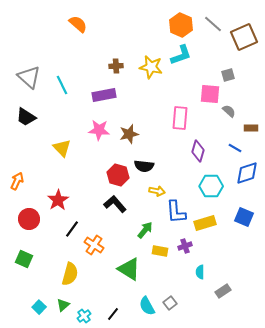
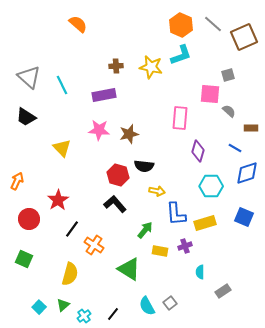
blue L-shape at (176, 212): moved 2 px down
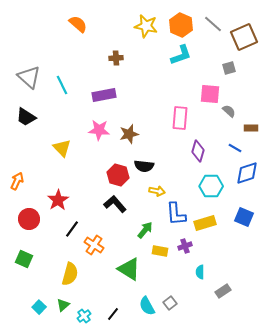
brown cross at (116, 66): moved 8 px up
yellow star at (151, 67): moved 5 px left, 41 px up
gray square at (228, 75): moved 1 px right, 7 px up
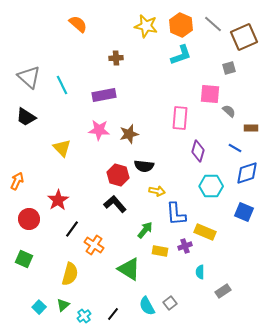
blue square at (244, 217): moved 5 px up
yellow rectangle at (205, 223): moved 9 px down; rotated 40 degrees clockwise
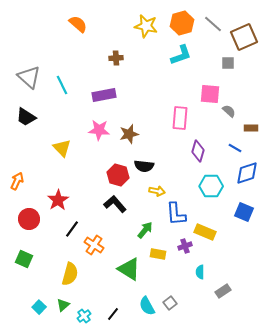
orange hexagon at (181, 25): moved 1 px right, 2 px up; rotated 20 degrees clockwise
gray square at (229, 68): moved 1 px left, 5 px up; rotated 16 degrees clockwise
yellow rectangle at (160, 251): moved 2 px left, 3 px down
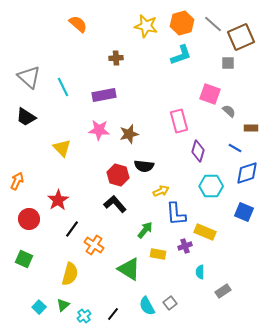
brown square at (244, 37): moved 3 px left
cyan line at (62, 85): moved 1 px right, 2 px down
pink square at (210, 94): rotated 15 degrees clockwise
pink rectangle at (180, 118): moved 1 px left, 3 px down; rotated 20 degrees counterclockwise
yellow arrow at (157, 191): moved 4 px right; rotated 35 degrees counterclockwise
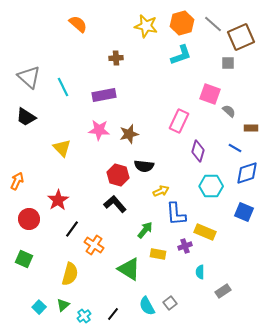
pink rectangle at (179, 121): rotated 40 degrees clockwise
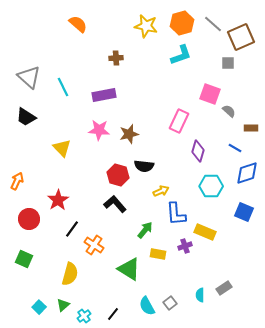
cyan semicircle at (200, 272): moved 23 px down
gray rectangle at (223, 291): moved 1 px right, 3 px up
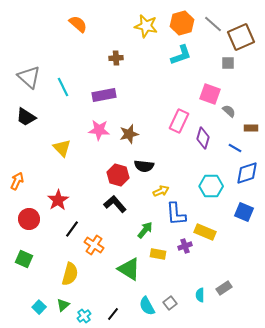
purple diamond at (198, 151): moved 5 px right, 13 px up
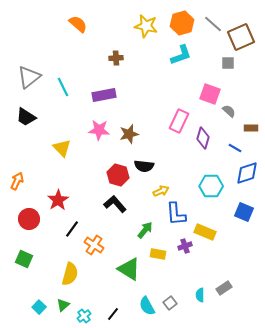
gray triangle at (29, 77): rotated 40 degrees clockwise
